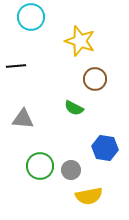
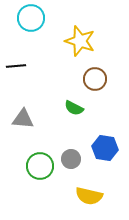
cyan circle: moved 1 px down
gray circle: moved 11 px up
yellow semicircle: rotated 24 degrees clockwise
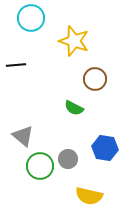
yellow star: moved 6 px left
black line: moved 1 px up
gray triangle: moved 17 px down; rotated 35 degrees clockwise
gray circle: moved 3 px left
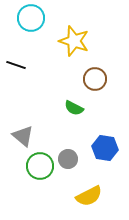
black line: rotated 24 degrees clockwise
yellow semicircle: rotated 40 degrees counterclockwise
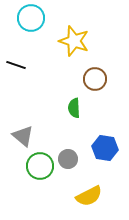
green semicircle: rotated 60 degrees clockwise
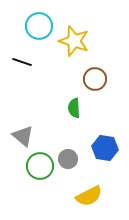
cyan circle: moved 8 px right, 8 px down
black line: moved 6 px right, 3 px up
